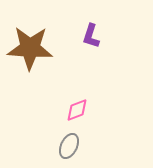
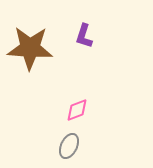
purple L-shape: moved 7 px left
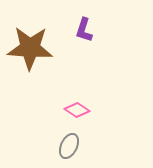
purple L-shape: moved 6 px up
pink diamond: rotated 55 degrees clockwise
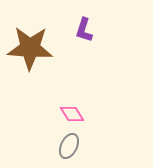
pink diamond: moved 5 px left, 4 px down; rotated 25 degrees clockwise
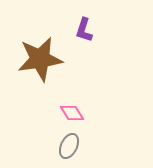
brown star: moved 10 px right, 11 px down; rotated 12 degrees counterclockwise
pink diamond: moved 1 px up
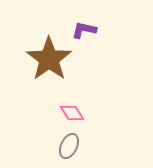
purple L-shape: rotated 85 degrees clockwise
brown star: moved 9 px right; rotated 27 degrees counterclockwise
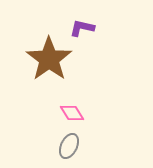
purple L-shape: moved 2 px left, 2 px up
